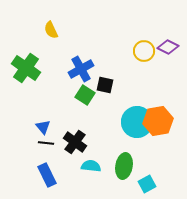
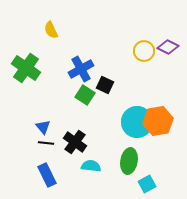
black square: rotated 12 degrees clockwise
green ellipse: moved 5 px right, 5 px up
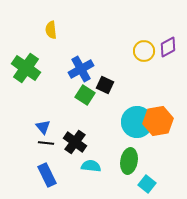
yellow semicircle: rotated 18 degrees clockwise
purple diamond: rotated 55 degrees counterclockwise
cyan square: rotated 24 degrees counterclockwise
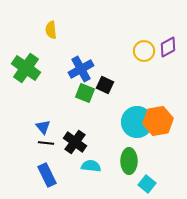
green square: moved 2 px up; rotated 12 degrees counterclockwise
green ellipse: rotated 10 degrees counterclockwise
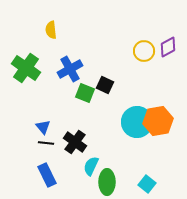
blue cross: moved 11 px left
green ellipse: moved 22 px left, 21 px down
cyan semicircle: rotated 72 degrees counterclockwise
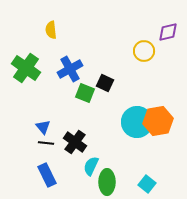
purple diamond: moved 15 px up; rotated 15 degrees clockwise
black square: moved 2 px up
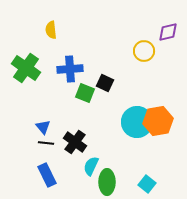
blue cross: rotated 25 degrees clockwise
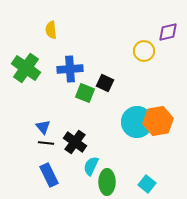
blue rectangle: moved 2 px right
